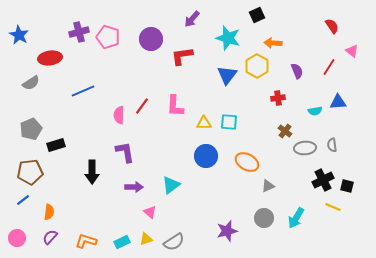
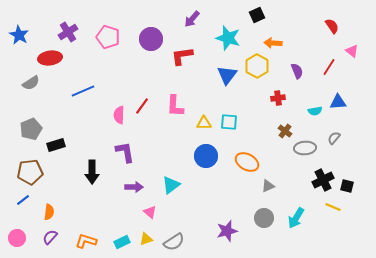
purple cross at (79, 32): moved 11 px left; rotated 18 degrees counterclockwise
gray semicircle at (332, 145): moved 2 px right, 7 px up; rotated 48 degrees clockwise
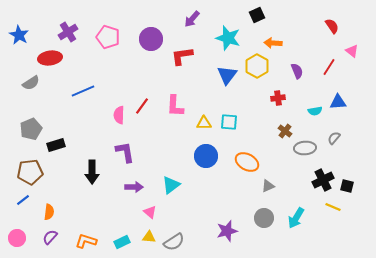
yellow triangle at (146, 239): moved 3 px right, 2 px up; rotated 24 degrees clockwise
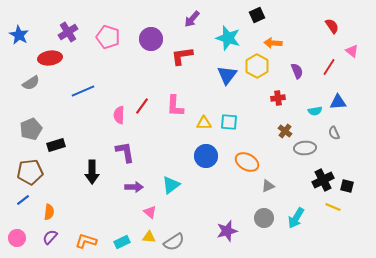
gray semicircle at (334, 138): moved 5 px up; rotated 64 degrees counterclockwise
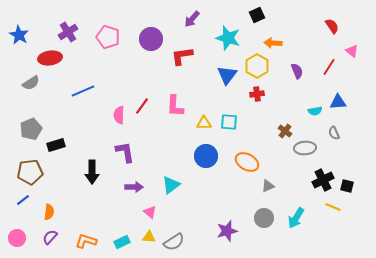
red cross at (278, 98): moved 21 px left, 4 px up
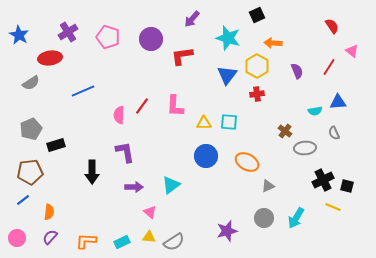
orange L-shape at (86, 241): rotated 15 degrees counterclockwise
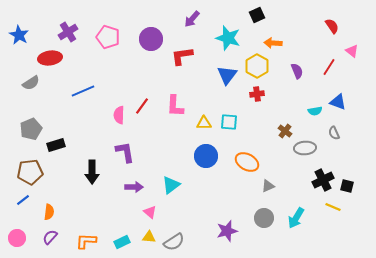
blue triangle at (338, 102): rotated 24 degrees clockwise
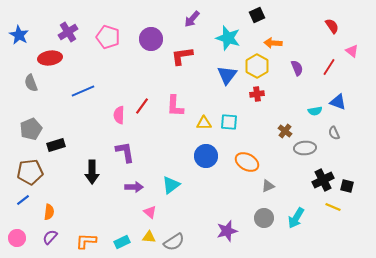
purple semicircle at (297, 71): moved 3 px up
gray semicircle at (31, 83): rotated 102 degrees clockwise
